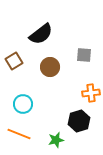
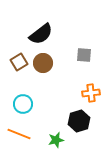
brown square: moved 5 px right, 1 px down
brown circle: moved 7 px left, 4 px up
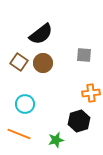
brown square: rotated 24 degrees counterclockwise
cyan circle: moved 2 px right
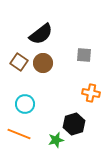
orange cross: rotated 18 degrees clockwise
black hexagon: moved 5 px left, 3 px down
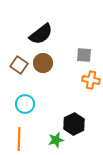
brown square: moved 3 px down
orange cross: moved 13 px up
black hexagon: rotated 10 degrees counterclockwise
orange line: moved 5 px down; rotated 70 degrees clockwise
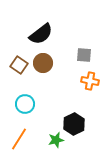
orange cross: moved 1 px left, 1 px down
orange line: rotated 30 degrees clockwise
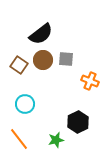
gray square: moved 18 px left, 4 px down
brown circle: moved 3 px up
orange cross: rotated 12 degrees clockwise
black hexagon: moved 4 px right, 2 px up
orange line: rotated 70 degrees counterclockwise
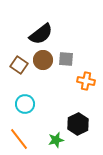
orange cross: moved 4 px left; rotated 12 degrees counterclockwise
black hexagon: moved 2 px down
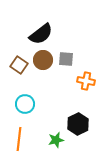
orange line: rotated 45 degrees clockwise
